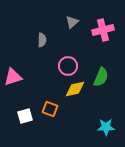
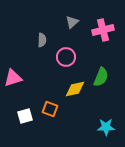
pink circle: moved 2 px left, 9 px up
pink triangle: moved 1 px down
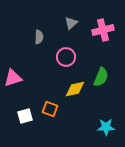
gray triangle: moved 1 px left, 1 px down
gray semicircle: moved 3 px left, 3 px up
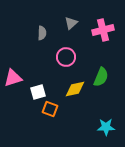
gray semicircle: moved 3 px right, 4 px up
white square: moved 13 px right, 24 px up
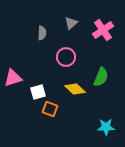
pink cross: rotated 20 degrees counterclockwise
yellow diamond: rotated 55 degrees clockwise
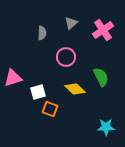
green semicircle: rotated 48 degrees counterclockwise
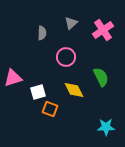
yellow diamond: moved 1 px left, 1 px down; rotated 20 degrees clockwise
